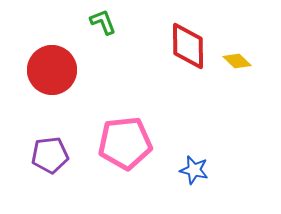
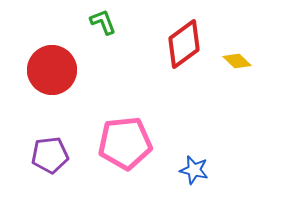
red diamond: moved 4 px left, 2 px up; rotated 54 degrees clockwise
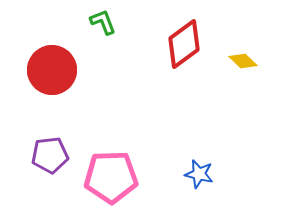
yellow diamond: moved 6 px right
pink pentagon: moved 14 px left, 34 px down; rotated 4 degrees clockwise
blue star: moved 5 px right, 4 px down
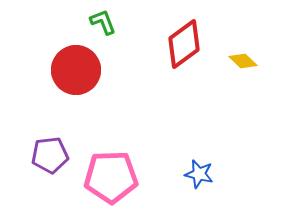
red circle: moved 24 px right
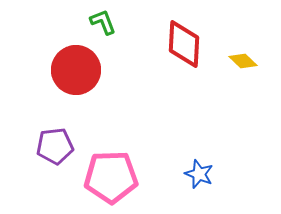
red diamond: rotated 51 degrees counterclockwise
purple pentagon: moved 5 px right, 9 px up
blue star: rotated 8 degrees clockwise
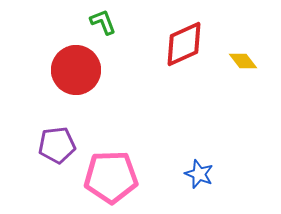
red diamond: rotated 63 degrees clockwise
yellow diamond: rotated 8 degrees clockwise
purple pentagon: moved 2 px right, 1 px up
